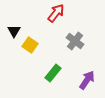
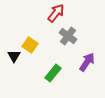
black triangle: moved 25 px down
gray cross: moved 7 px left, 5 px up
purple arrow: moved 18 px up
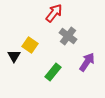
red arrow: moved 2 px left
green rectangle: moved 1 px up
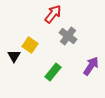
red arrow: moved 1 px left, 1 px down
purple arrow: moved 4 px right, 4 px down
